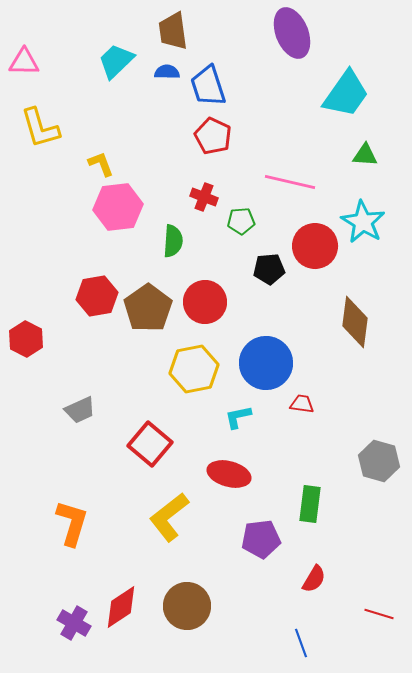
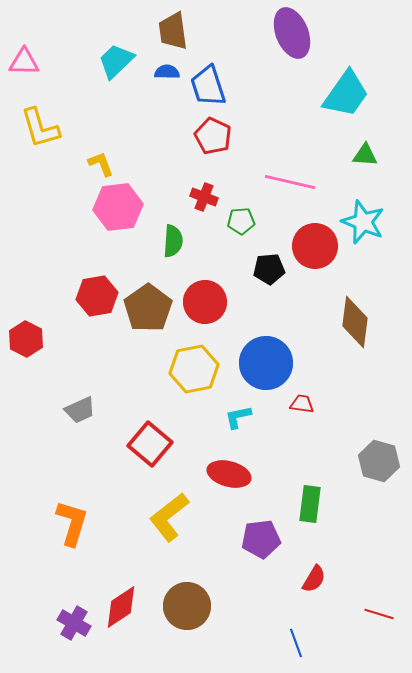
cyan star at (363, 222): rotated 9 degrees counterclockwise
blue line at (301, 643): moved 5 px left
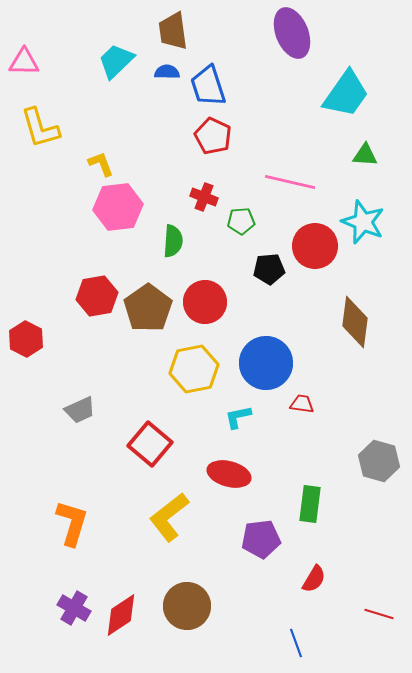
red diamond at (121, 607): moved 8 px down
purple cross at (74, 623): moved 15 px up
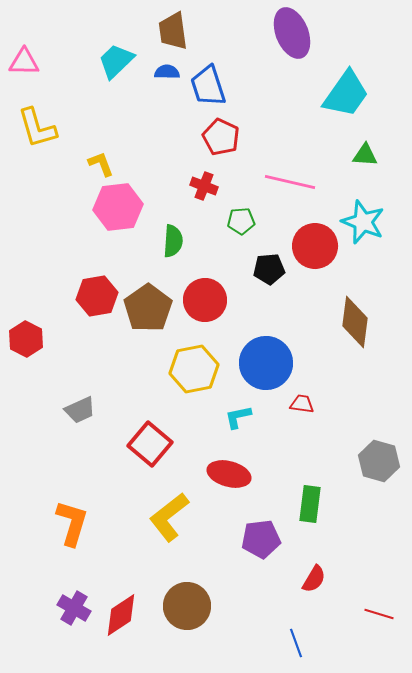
yellow L-shape at (40, 128): moved 3 px left
red pentagon at (213, 136): moved 8 px right, 1 px down
red cross at (204, 197): moved 11 px up
red circle at (205, 302): moved 2 px up
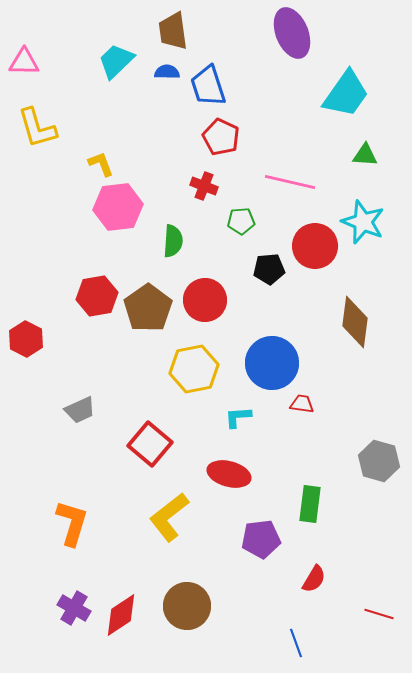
blue circle at (266, 363): moved 6 px right
cyan L-shape at (238, 417): rotated 8 degrees clockwise
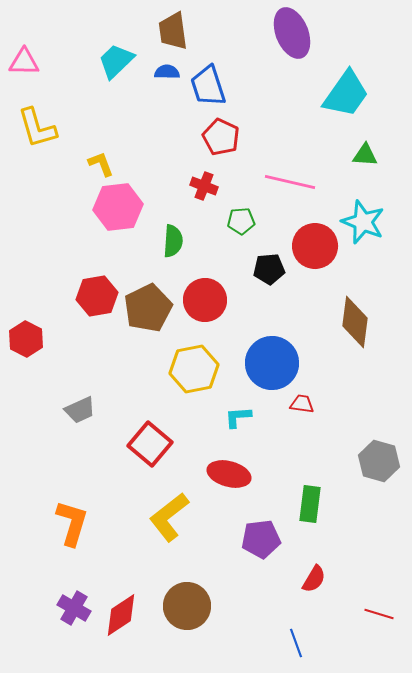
brown pentagon at (148, 308): rotated 9 degrees clockwise
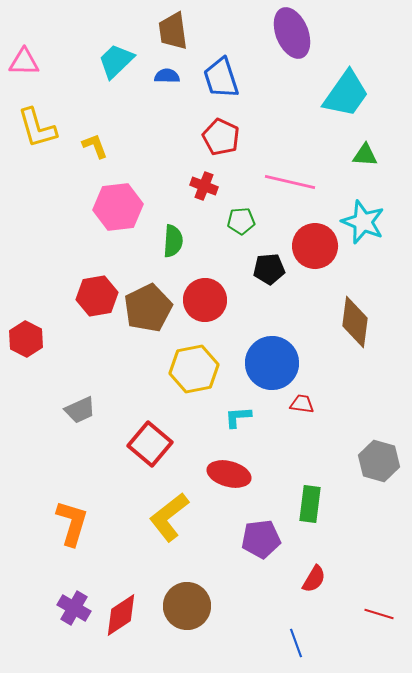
blue semicircle at (167, 72): moved 4 px down
blue trapezoid at (208, 86): moved 13 px right, 8 px up
yellow L-shape at (101, 164): moved 6 px left, 18 px up
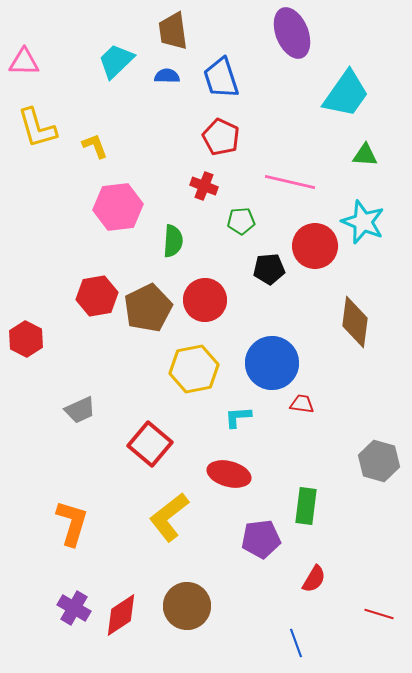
green rectangle at (310, 504): moved 4 px left, 2 px down
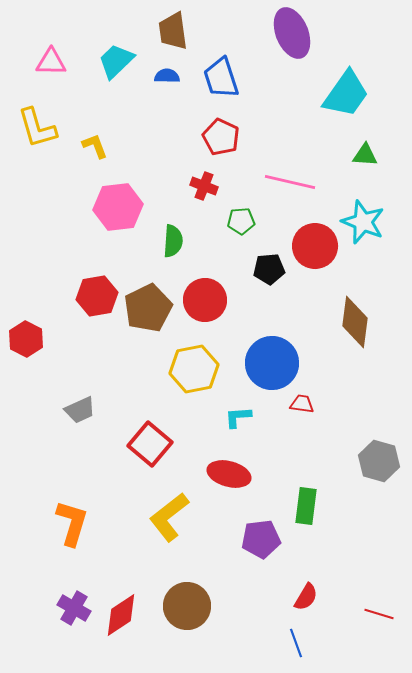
pink triangle at (24, 62): moved 27 px right
red semicircle at (314, 579): moved 8 px left, 18 px down
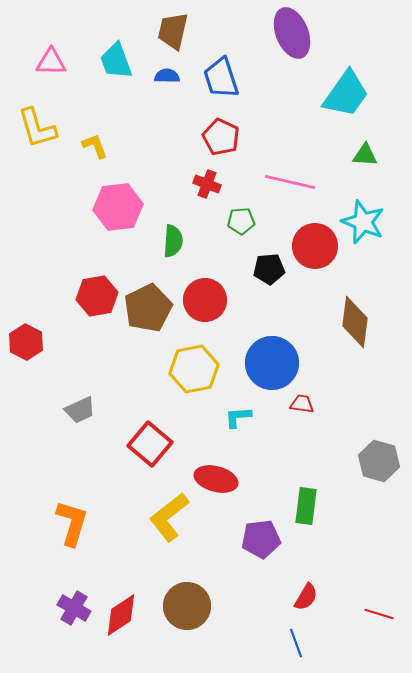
brown trapezoid at (173, 31): rotated 21 degrees clockwise
cyan trapezoid at (116, 61): rotated 66 degrees counterclockwise
red cross at (204, 186): moved 3 px right, 2 px up
red hexagon at (26, 339): moved 3 px down
red ellipse at (229, 474): moved 13 px left, 5 px down
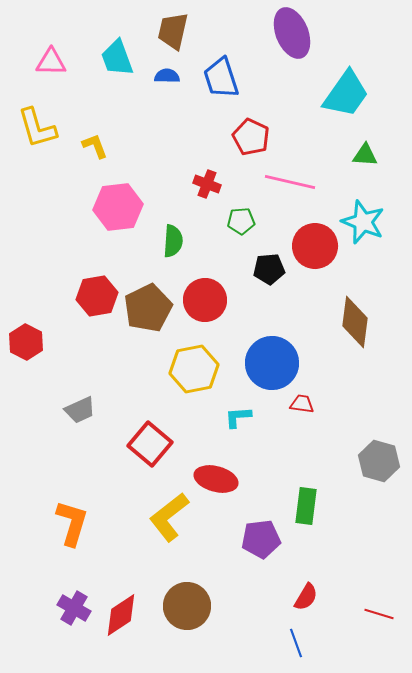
cyan trapezoid at (116, 61): moved 1 px right, 3 px up
red pentagon at (221, 137): moved 30 px right
